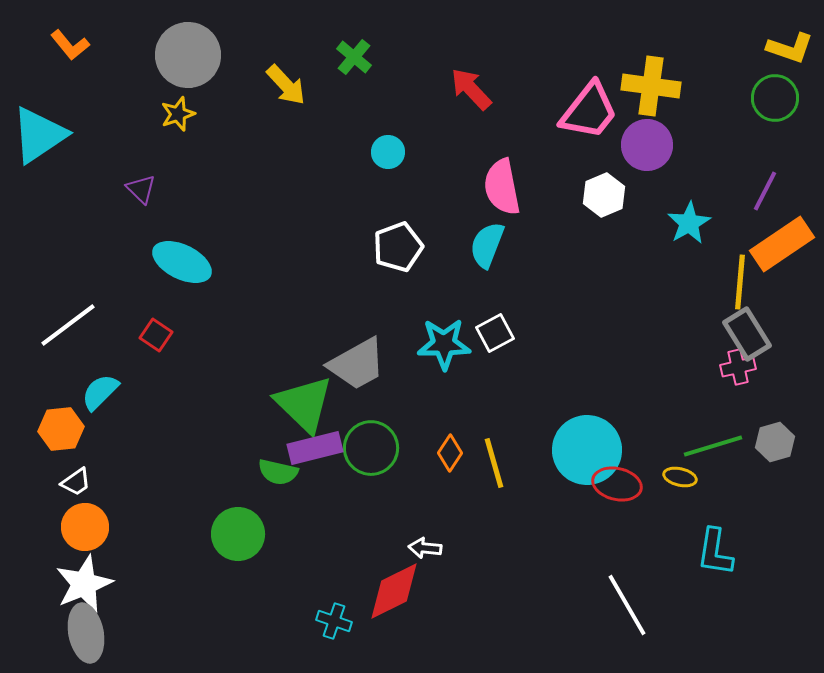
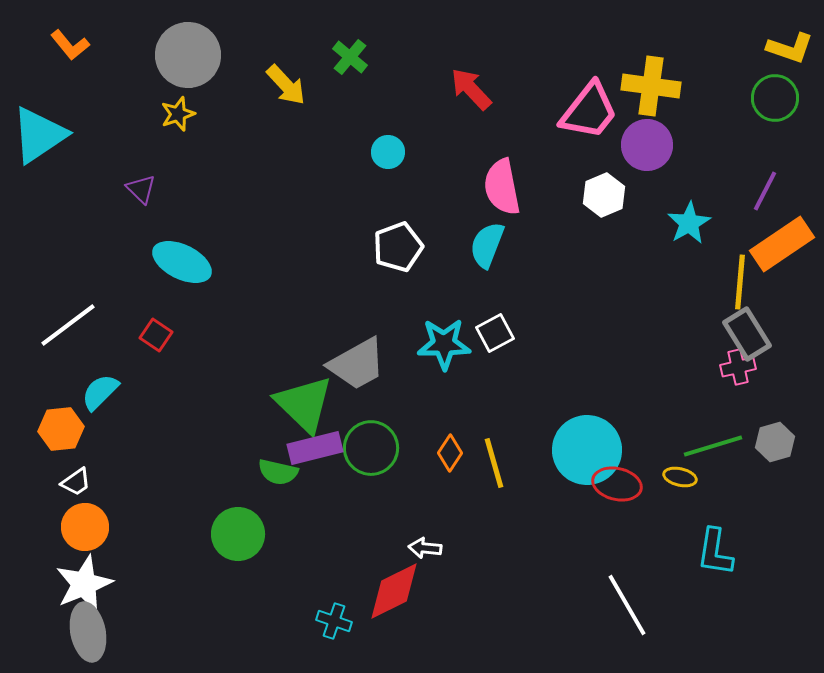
green cross at (354, 57): moved 4 px left
gray ellipse at (86, 633): moved 2 px right, 1 px up
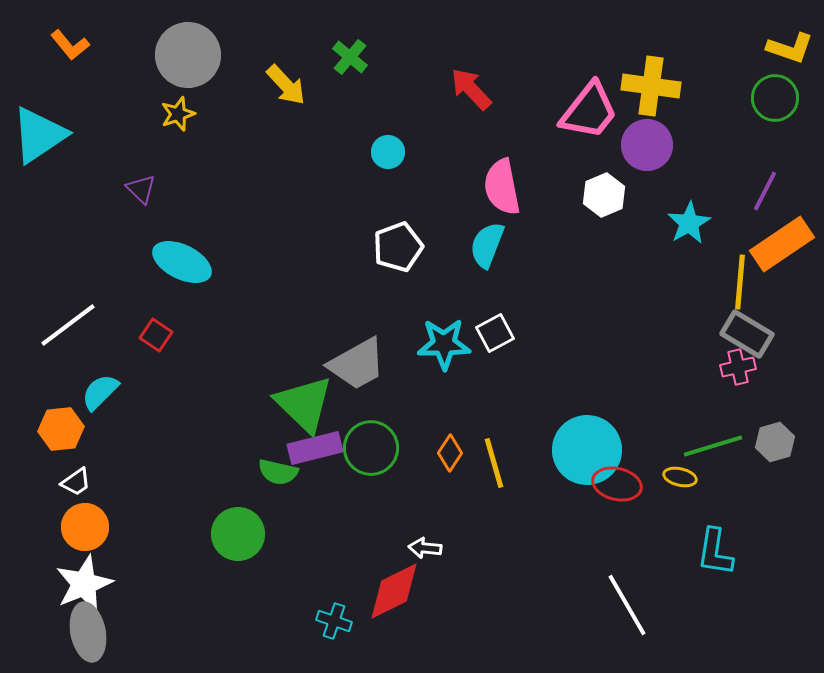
gray rectangle at (747, 334): rotated 27 degrees counterclockwise
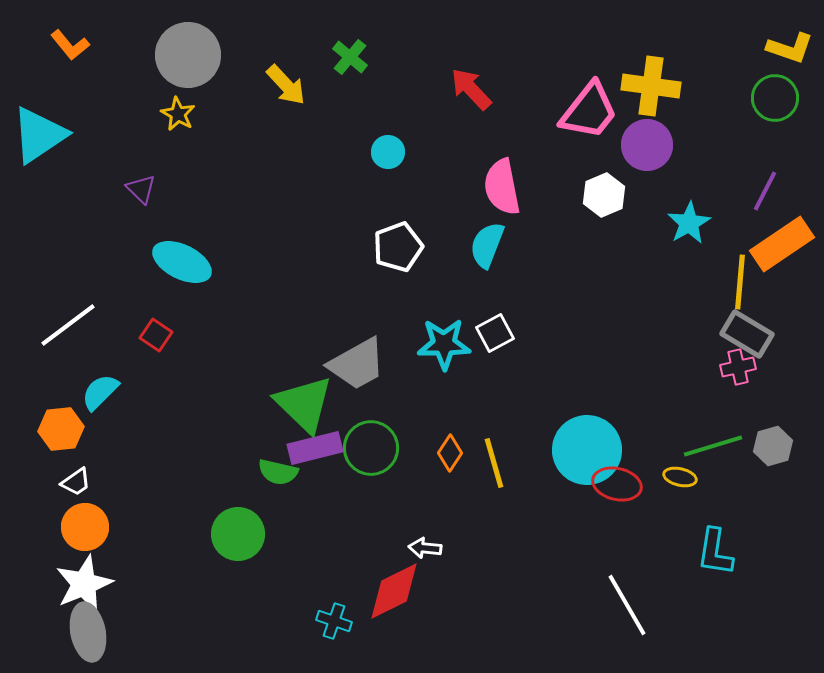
yellow star at (178, 114): rotated 24 degrees counterclockwise
gray hexagon at (775, 442): moved 2 px left, 4 px down
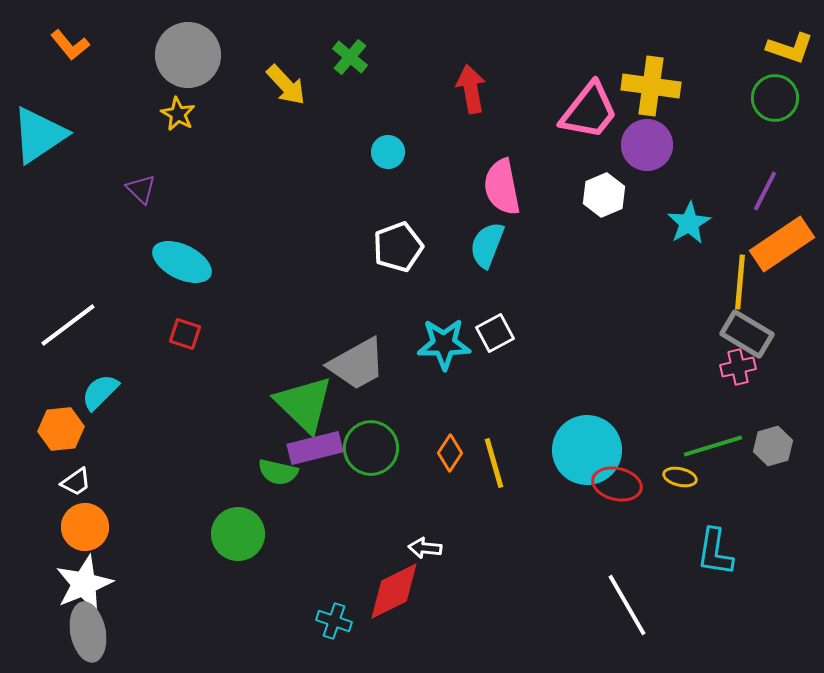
red arrow at (471, 89): rotated 33 degrees clockwise
red square at (156, 335): moved 29 px right, 1 px up; rotated 16 degrees counterclockwise
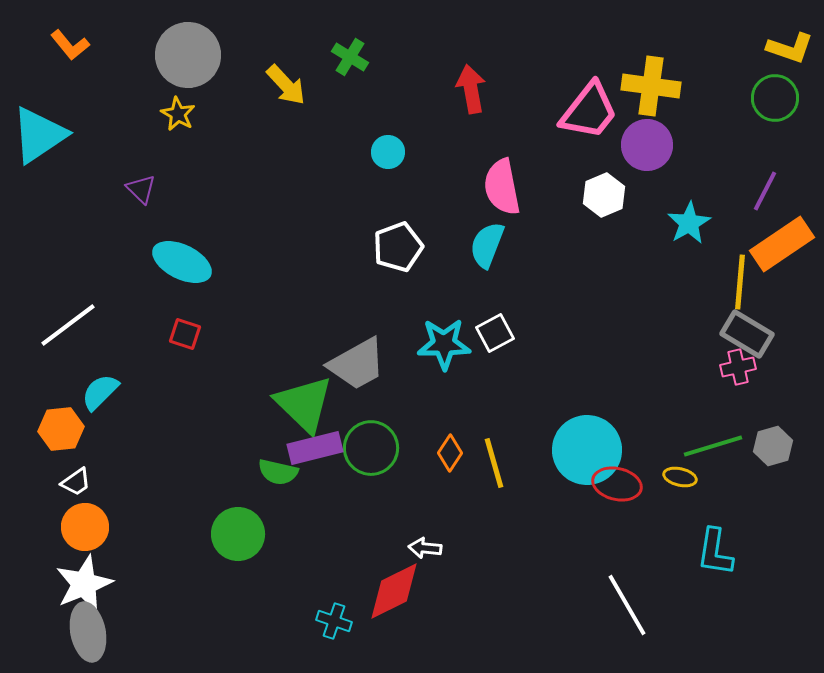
green cross at (350, 57): rotated 9 degrees counterclockwise
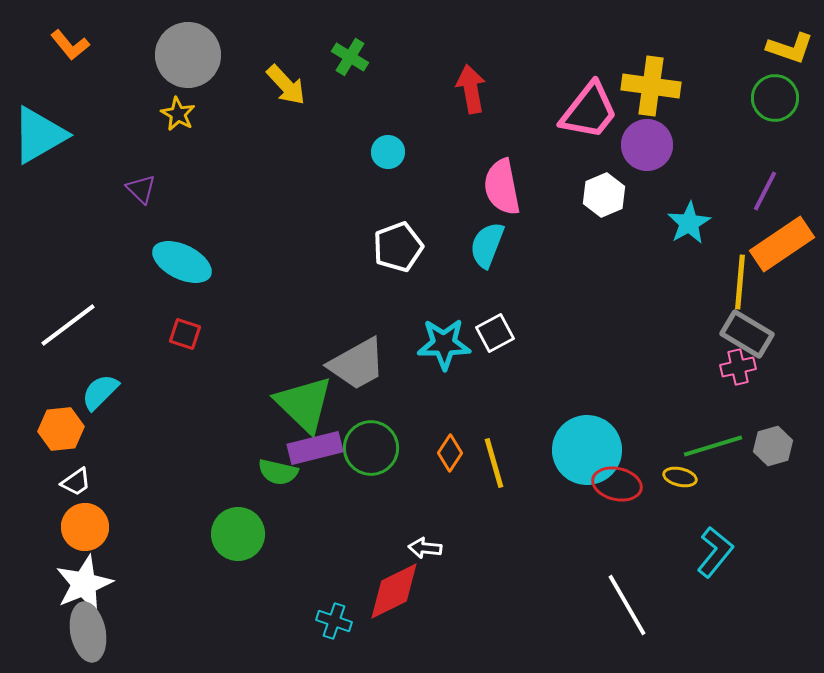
cyan triangle at (39, 135): rotated 4 degrees clockwise
cyan L-shape at (715, 552): rotated 150 degrees counterclockwise
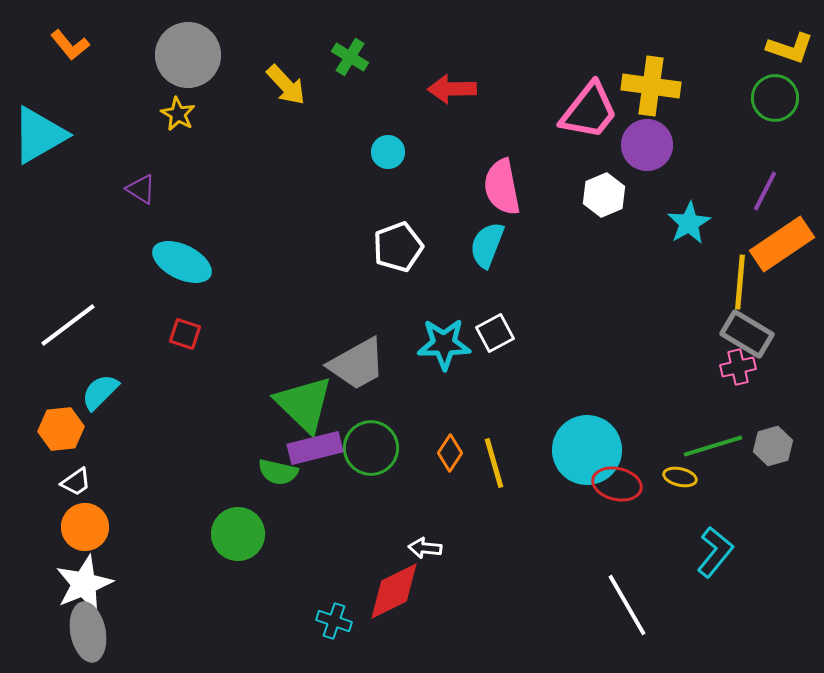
red arrow at (471, 89): moved 19 px left; rotated 81 degrees counterclockwise
purple triangle at (141, 189): rotated 12 degrees counterclockwise
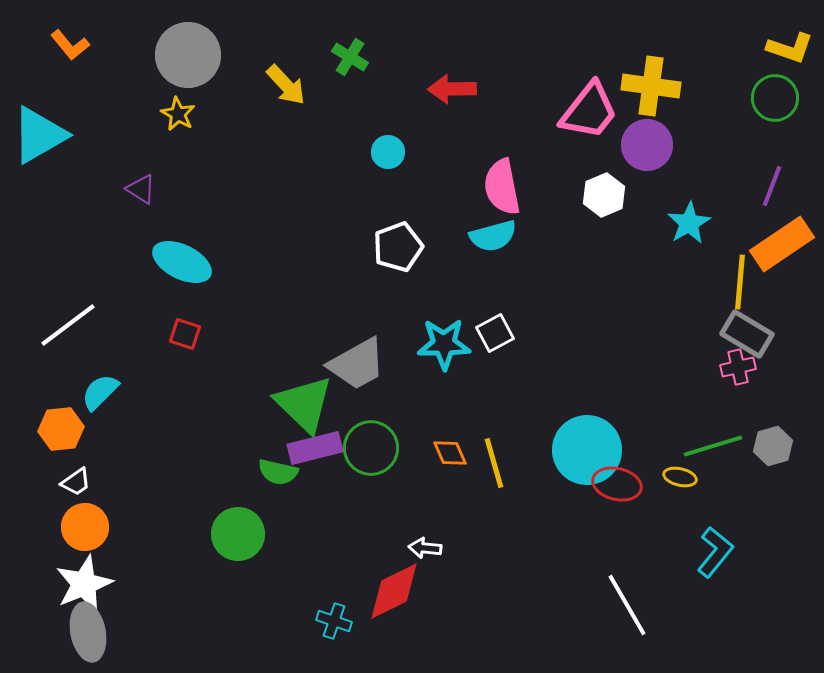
purple line at (765, 191): moved 7 px right, 5 px up; rotated 6 degrees counterclockwise
cyan semicircle at (487, 245): moved 6 px right, 9 px up; rotated 126 degrees counterclockwise
orange diamond at (450, 453): rotated 57 degrees counterclockwise
